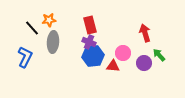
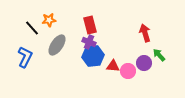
gray ellipse: moved 4 px right, 3 px down; rotated 30 degrees clockwise
pink circle: moved 5 px right, 18 px down
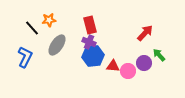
red arrow: rotated 60 degrees clockwise
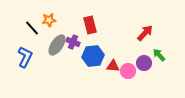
purple cross: moved 16 px left
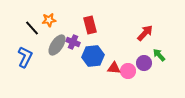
red triangle: moved 1 px right, 2 px down
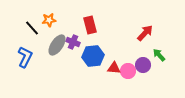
purple circle: moved 1 px left, 2 px down
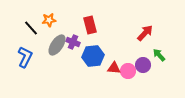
black line: moved 1 px left
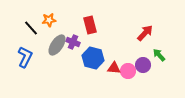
blue hexagon: moved 2 px down; rotated 20 degrees clockwise
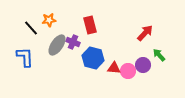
blue L-shape: rotated 30 degrees counterclockwise
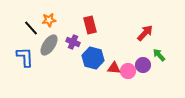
gray ellipse: moved 8 px left
